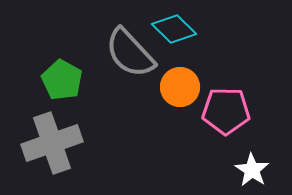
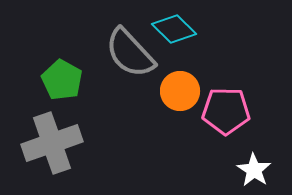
orange circle: moved 4 px down
white star: moved 2 px right
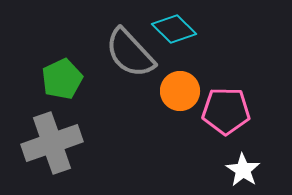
green pentagon: moved 1 px up; rotated 18 degrees clockwise
white star: moved 11 px left
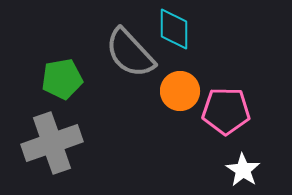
cyan diamond: rotated 45 degrees clockwise
green pentagon: rotated 15 degrees clockwise
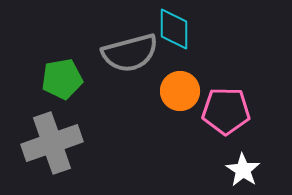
gray semicircle: rotated 62 degrees counterclockwise
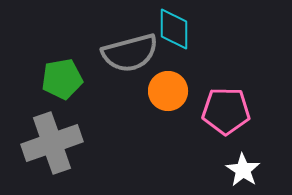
orange circle: moved 12 px left
